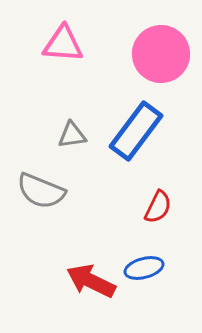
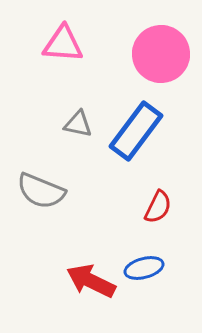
gray triangle: moved 6 px right, 11 px up; rotated 20 degrees clockwise
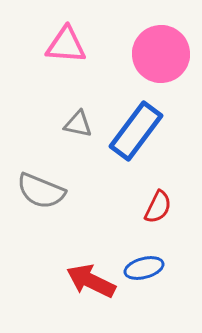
pink triangle: moved 3 px right, 1 px down
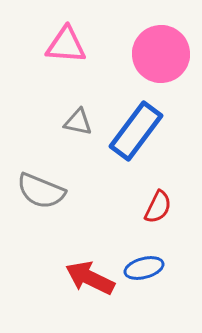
gray triangle: moved 2 px up
red arrow: moved 1 px left, 3 px up
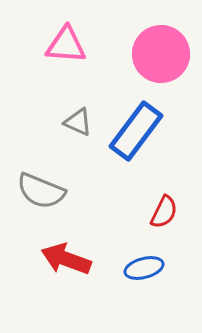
gray triangle: rotated 12 degrees clockwise
red semicircle: moved 6 px right, 5 px down
red arrow: moved 24 px left, 19 px up; rotated 6 degrees counterclockwise
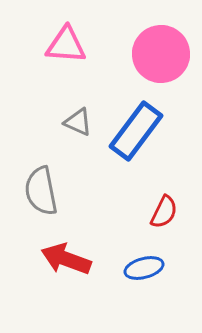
gray semicircle: rotated 57 degrees clockwise
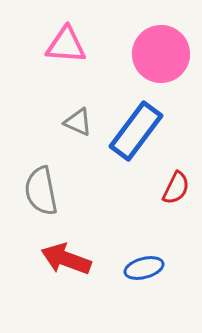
red semicircle: moved 12 px right, 24 px up
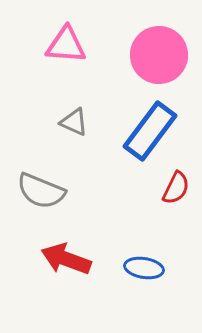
pink circle: moved 2 px left, 1 px down
gray triangle: moved 4 px left
blue rectangle: moved 14 px right
gray semicircle: rotated 57 degrees counterclockwise
blue ellipse: rotated 24 degrees clockwise
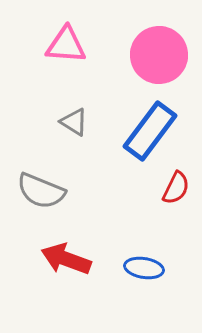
gray triangle: rotated 8 degrees clockwise
